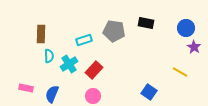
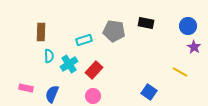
blue circle: moved 2 px right, 2 px up
brown rectangle: moved 2 px up
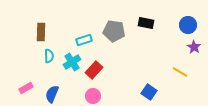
blue circle: moved 1 px up
cyan cross: moved 3 px right, 2 px up
pink rectangle: rotated 40 degrees counterclockwise
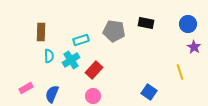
blue circle: moved 1 px up
cyan rectangle: moved 3 px left
cyan cross: moved 1 px left, 2 px up
yellow line: rotated 42 degrees clockwise
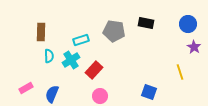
blue square: rotated 14 degrees counterclockwise
pink circle: moved 7 px right
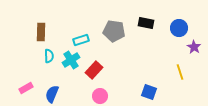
blue circle: moved 9 px left, 4 px down
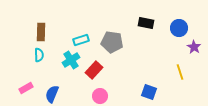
gray pentagon: moved 2 px left, 11 px down
cyan semicircle: moved 10 px left, 1 px up
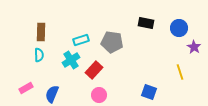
pink circle: moved 1 px left, 1 px up
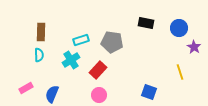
red rectangle: moved 4 px right
